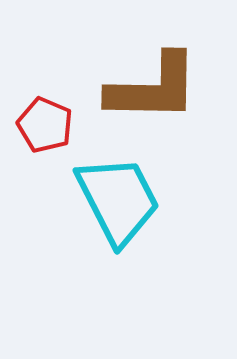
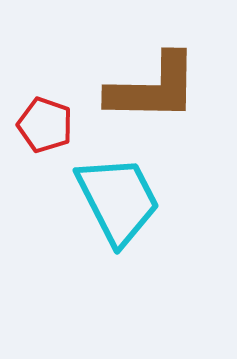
red pentagon: rotated 4 degrees counterclockwise
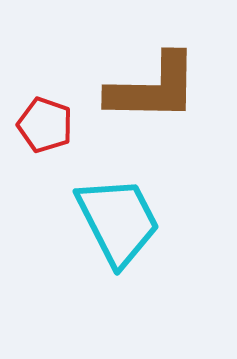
cyan trapezoid: moved 21 px down
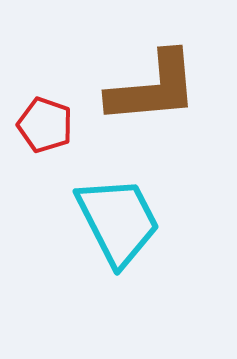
brown L-shape: rotated 6 degrees counterclockwise
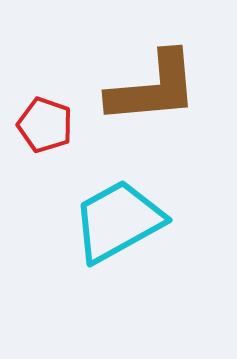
cyan trapezoid: rotated 92 degrees counterclockwise
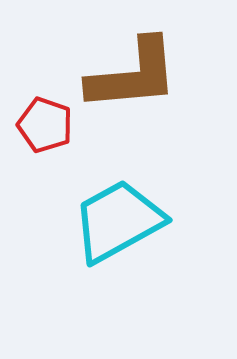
brown L-shape: moved 20 px left, 13 px up
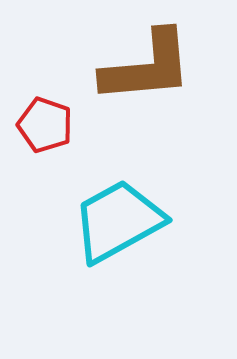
brown L-shape: moved 14 px right, 8 px up
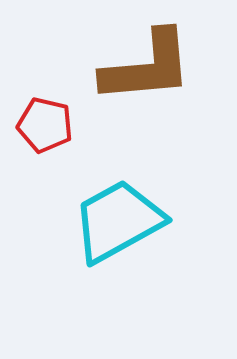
red pentagon: rotated 6 degrees counterclockwise
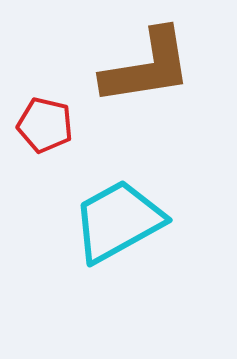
brown L-shape: rotated 4 degrees counterclockwise
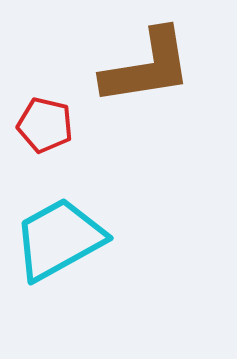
cyan trapezoid: moved 59 px left, 18 px down
